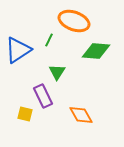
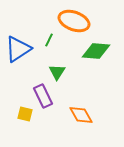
blue triangle: moved 1 px up
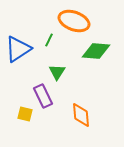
orange diamond: rotated 25 degrees clockwise
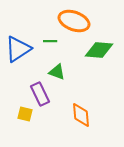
green line: moved 1 px right, 1 px down; rotated 64 degrees clockwise
green diamond: moved 3 px right, 1 px up
green triangle: rotated 42 degrees counterclockwise
purple rectangle: moved 3 px left, 2 px up
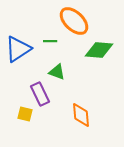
orange ellipse: rotated 24 degrees clockwise
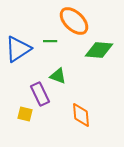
green triangle: moved 1 px right, 4 px down
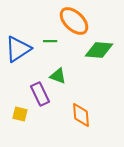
yellow square: moved 5 px left
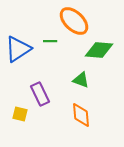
green triangle: moved 23 px right, 4 px down
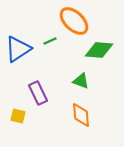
green line: rotated 24 degrees counterclockwise
green triangle: moved 1 px down
purple rectangle: moved 2 px left, 1 px up
yellow square: moved 2 px left, 2 px down
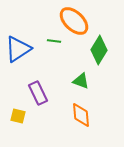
green line: moved 4 px right; rotated 32 degrees clockwise
green diamond: rotated 64 degrees counterclockwise
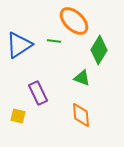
blue triangle: moved 1 px right, 4 px up
green triangle: moved 1 px right, 3 px up
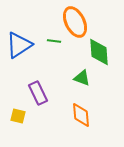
orange ellipse: moved 1 px right, 1 px down; rotated 20 degrees clockwise
green diamond: moved 2 px down; rotated 36 degrees counterclockwise
